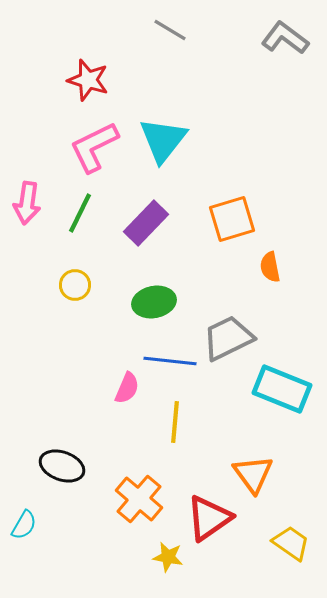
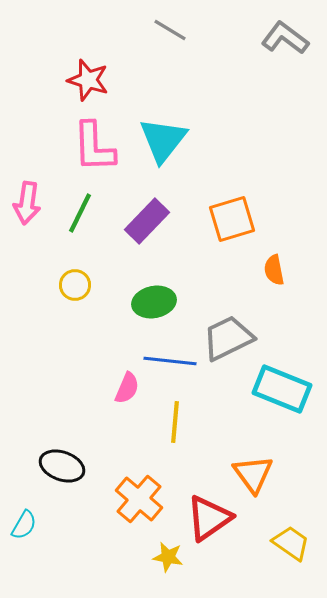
pink L-shape: rotated 66 degrees counterclockwise
purple rectangle: moved 1 px right, 2 px up
orange semicircle: moved 4 px right, 3 px down
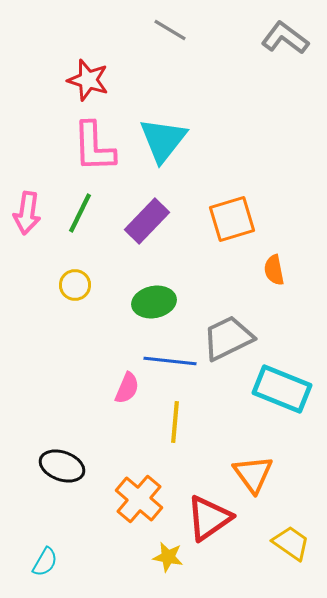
pink arrow: moved 10 px down
cyan semicircle: moved 21 px right, 37 px down
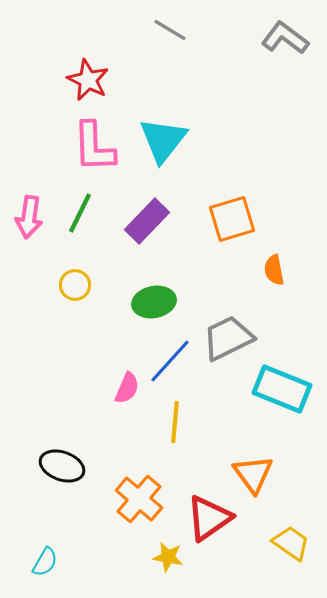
red star: rotated 9 degrees clockwise
pink arrow: moved 2 px right, 4 px down
blue line: rotated 54 degrees counterclockwise
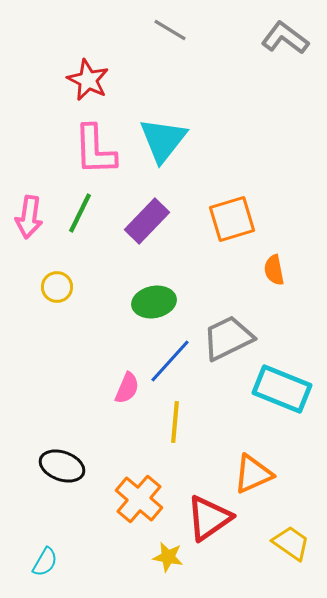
pink L-shape: moved 1 px right, 3 px down
yellow circle: moved 18 px left, 2 px down
orange triangle: rotated 42 degrees clockwise
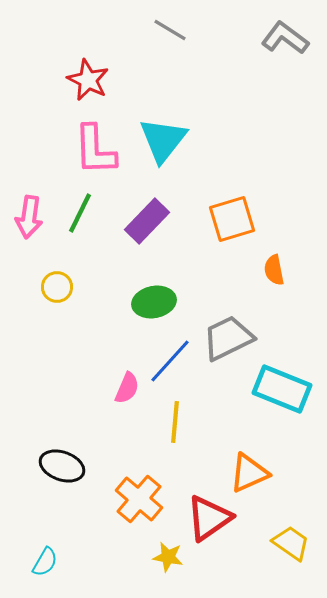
orange triangle: moved 4 px left, 1 px up
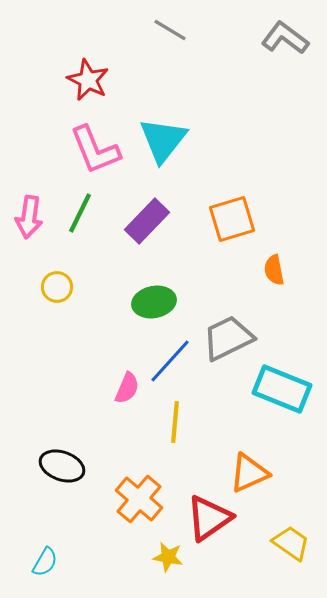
pink L-shape: rotated 20 degrees counterclockwise
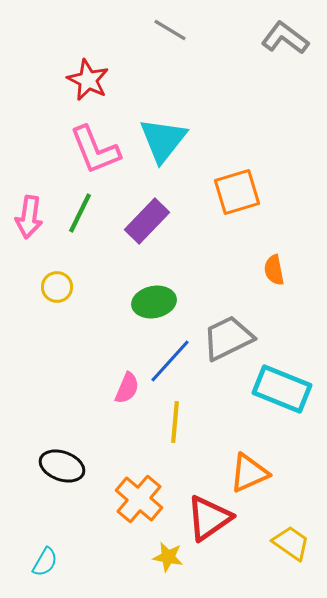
orange square: moved 5 px right, 27 px up
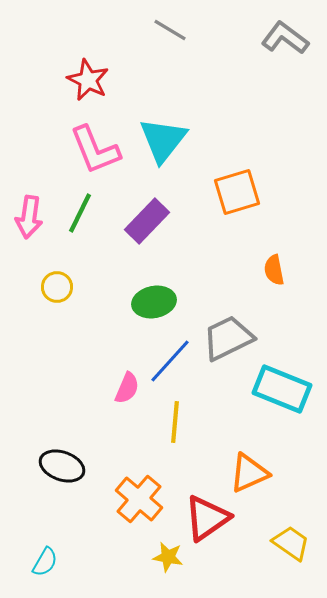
red triangle: moved 2 px left
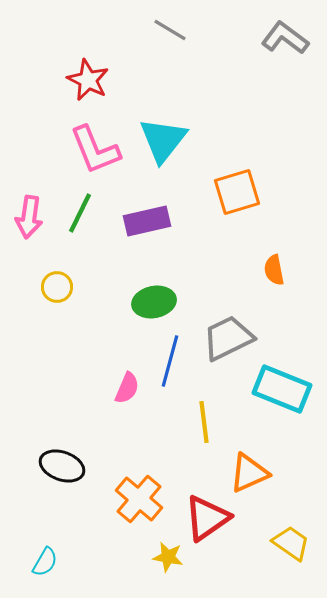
purple rectangle: rotated 33 degrees clockwise
blue line: rotated 27 degrees counterclockwise
yellow line: moved 29 px right; rotated 12 degrees counterclockwise
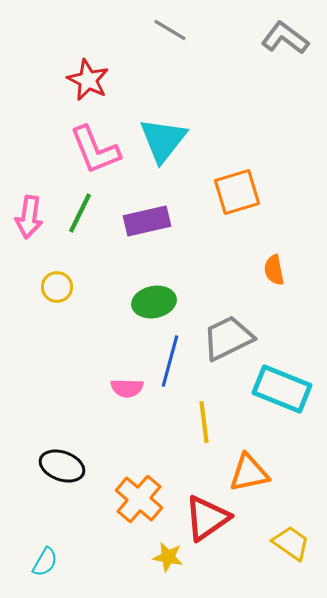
pink semicircle: rotated 68 degrees clockwise
orange triangle: rotated 12 degrees clockwise
